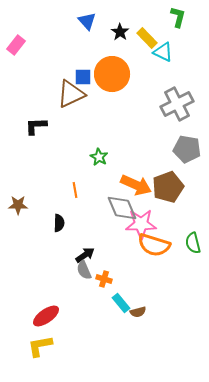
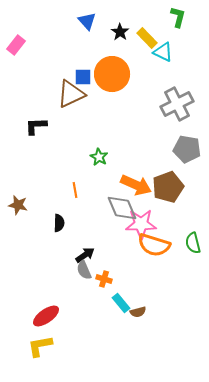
brown star: rotated 12 degrees clockwise
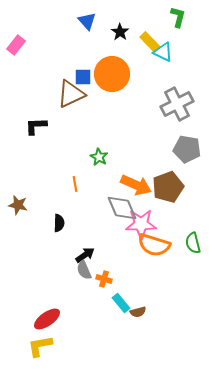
yellow rectangle: moved 3 px right, 4 px down
orange line: moved 6 px up
red ellipse: moved 1 px right, 3 px down
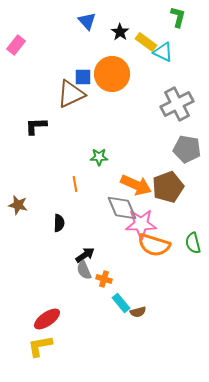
yellow rectangle: moved 4 px left; rotated 10 degrees counterclockwise
green star: rotated 30 degrees counterclockwise
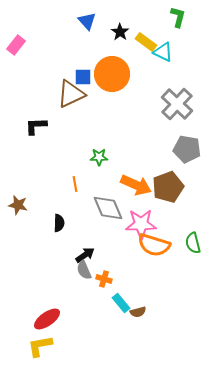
gray cross: rotated 20 degrees counterclockwise
gray diamond: moved 14 px left
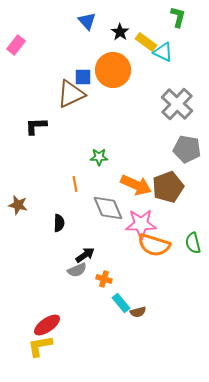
orange circle: moved 1 px right, 4 px up
gray semicircle: moved 7 px left; rotated 90 degrees counterclockwise
red ellipse: moved 6 px down
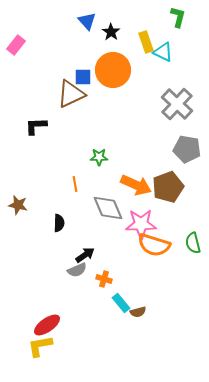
black star: moved 9 px left
yellow rectangle: rotated 35 degrees clockwise
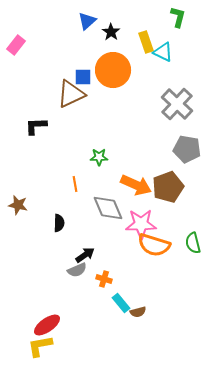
blue triangle: rotated 30 degrees clockwise
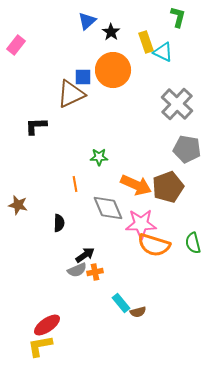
orange cross: moved 9 px left, 7 px up; rotated 28 degrees counterclockwise
